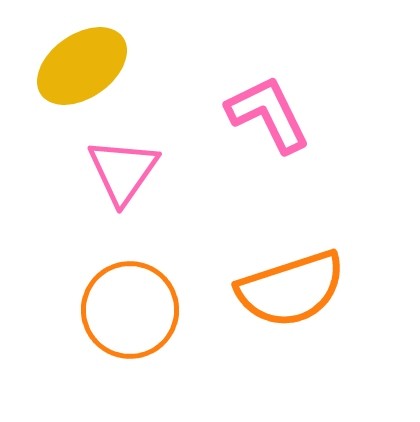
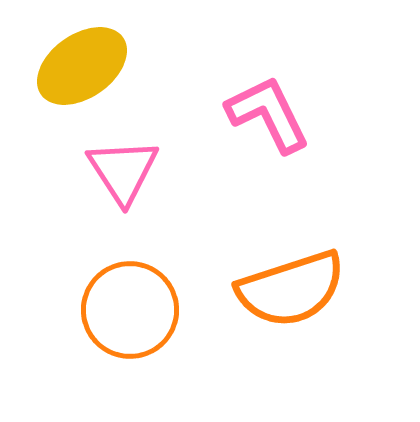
pink triangle: rotated 8 degrees counterclockwise
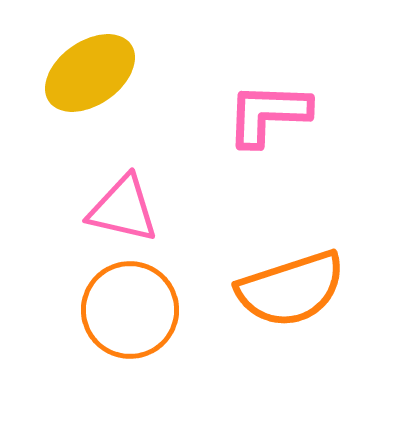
yellow ellipse: moved 8 px right, 7 px down
pink L-shape: rotated 62 degrees counterclockwise
pink triangle: moved 38 px down; rotated 44 degrees counterclockwise
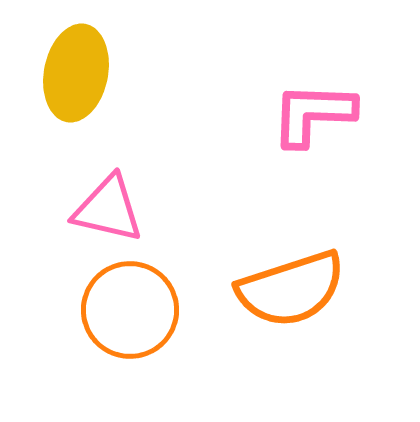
yellow ellipse: moved 14 px left; rotated 44 degrees counterclockwise
pink L-shape: moved 45 px right
pink triangle: moved 15 px left
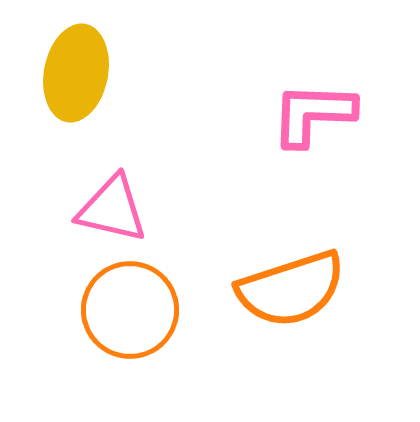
pink triangle: moved 4 px right
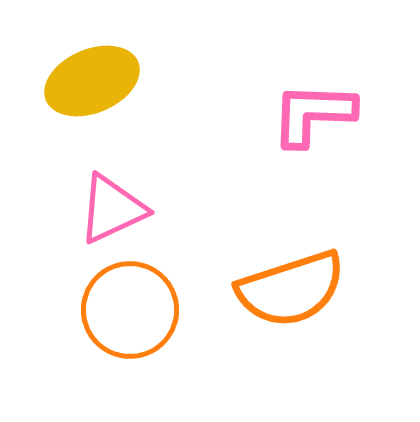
yellow ellipse: moved 16 px right, 8 px down; rotated 56 degrees clockwise
pink triangle: rotated 38 degrees counterclockwise
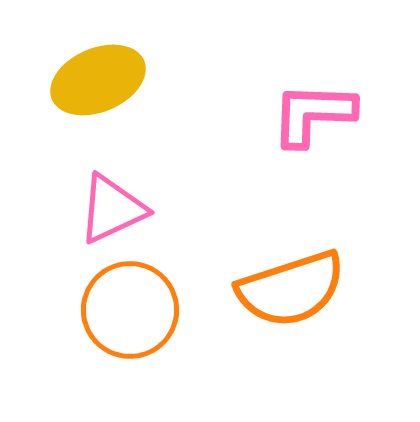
yellow ellipse: moved 6 px right, 1 px up
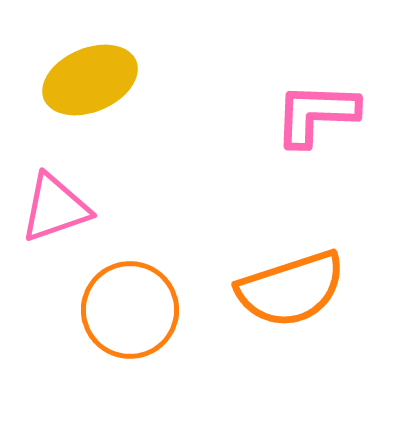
yellow ellipse: moved 8 px left
pink L-shape: moved 3 px right
pink triangle: moved 57 px left, 1 px up; rotated 6 degrees clockwise
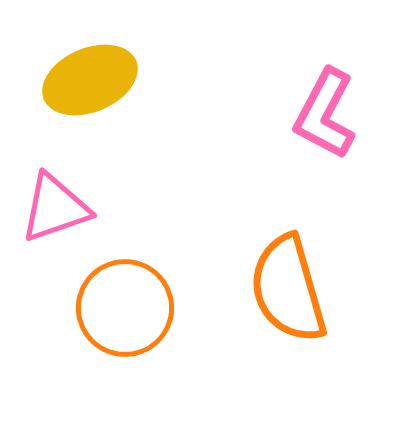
pink L-shape: moved 9 px right; rotated 64 degrees counterclockwise
orange semicircle: moved 3 px left; rotated 92 degrees clockwise
orange circle: moved 5 px left, 2 px up
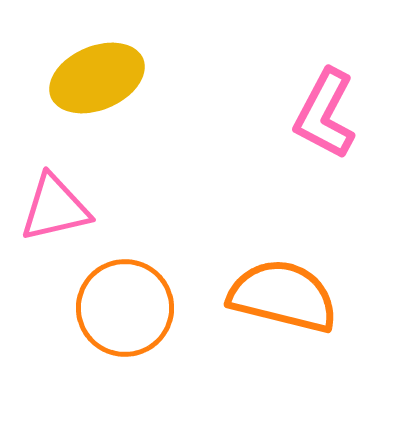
yellow ellipse: moved 7 px right, 2 px up
pink triangle: rotated 6 degrees clockwise
orange semicircle: moved 5 px left, 7 px down; rotated 120 degrees clockwise
